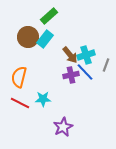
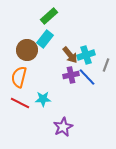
brown circle: moved 1 px left, 13 px down
blue line: moved 2 px right, 5 px down
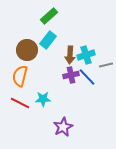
cyan rectangle: moved 3 px right, 1 px down
brown arrow: rotated 42 degrees clockwise
gray line: rotated 56 degrees clockwise
orange semicircle: moved 1 px right, 1 px up
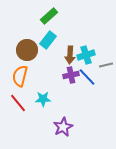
red line: moved 2 px left; rotated 24 degrees clockwise
